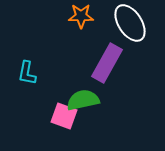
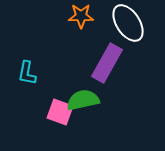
white ellipse: moved 2 px left
pink square: moved 4 px left, 4 px up
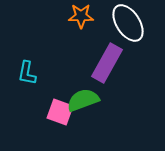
green semicircle: rotated 8 degrees counterclockwise
